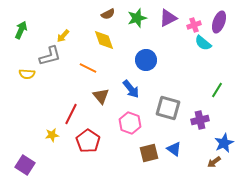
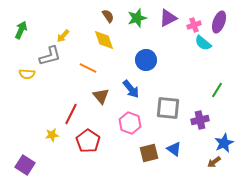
brown semicircle: moved 2 px down; rotated 96 degrees counterclockwise
gray square: rotated 10 degrees counterclockwise
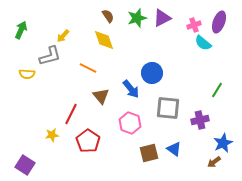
purple triangle: moved 6 px left
blue circle: moved 6 px right, 13 px down
blue star: moved 1 px left
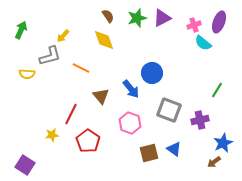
orange line: moved 7 px left
gray square: moved 1 px right, 2 px down; rotated 15 degrees clockwise
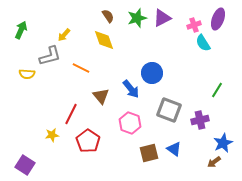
purple ellipse: moved 1 px left, 3 px up
yellow arrow: moved 1 px right, 1 px up
cyan semicircle: rotated 18 degrees clockwise
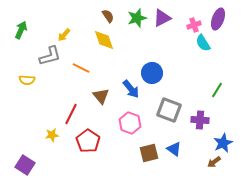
yellow semicircle: moved 6 px down
purple cross: rotated 18 degrees clockwise
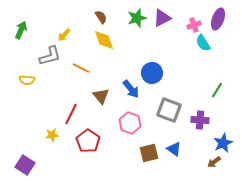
brown semicircle: moved 7 px left, 1 px down
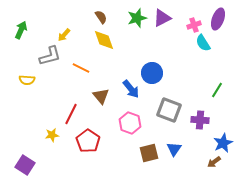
blue triangle: rotated 28 degrees clockwise
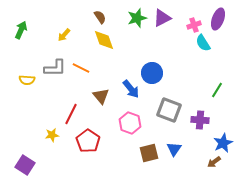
brown semicircle: moved 1 px left
gray L-shape: moved 5 px right, 12 px down; rotated 15 degrees clockwise
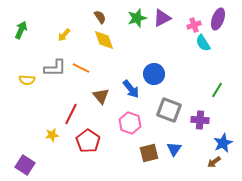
blue circle: moved 2 px right, 1 px down
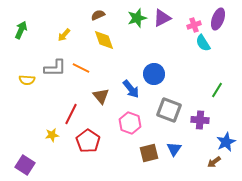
brown semicircle: moved 2 px left, 2 px up; rotated 80 degrees counterclockwise
blue star: moved 3 px right, 1 px up
